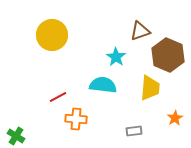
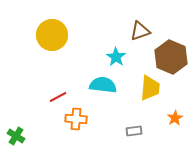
brown hexagon: moved 3 px right, 2 px down
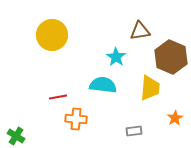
brown triangle: rotated 10 degrees clockwise
red line: rotated 18 degrees clockwise
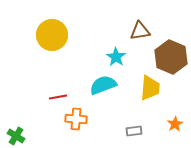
cyan semicircle: rotated 28 degrees counterclockwise
orange star: moved 6 px down
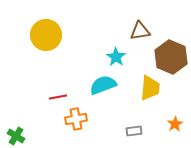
yellow circle: moved 6 px left
orange cross: rotated 15 degrees counterclockwise
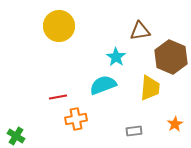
yellow circle: moved 13 px right, 9 px up
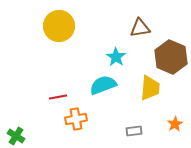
brown triangle: moved 3 px up
